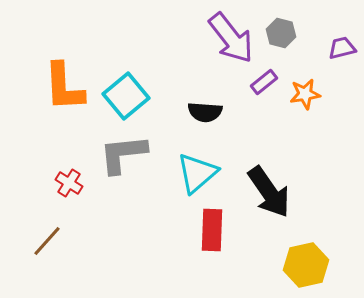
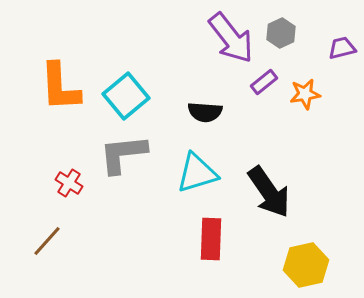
gray hexagon: rotated 20 degrees clockwise
orange L-shape: moved 4 px left
cyan triangle: rotated 24 degrees clockwise
red rectangle: moved 1 px left, 9 px down
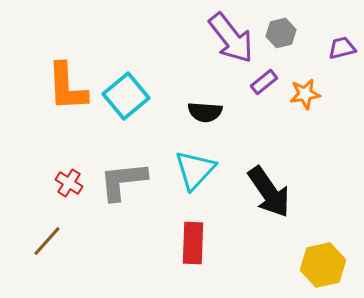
gray hexagon: rotated 12 degrees clockwise
orange L-shape: moved 7 px right
gray L-shape: moved 27 px down
cyan triangle: moved 2 px left, 3 px up; rotated 30 degrees counterclockwise
red rectangle: moved 18 px left, 4 px down
yellow hexagon: moved 17 px right
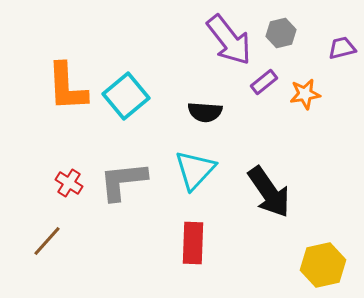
purple arrow: moved 2 px left, 2 px down
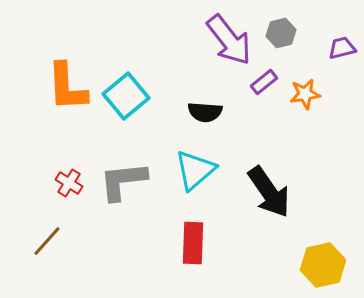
cyan triangle: rotated 6 degrees clockwise
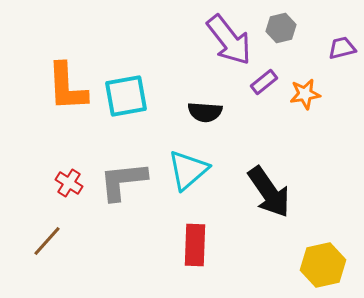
gray hexagon: moved 5 px up
cyan square: rotated 30 degrees clockwise
cyan triangle: moved 7 px left
red rectangle: moved 2 px right, 2 px down
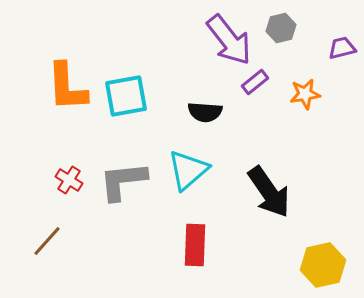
purple rectangle: moved 9 px left
red cross: moved 3 px up
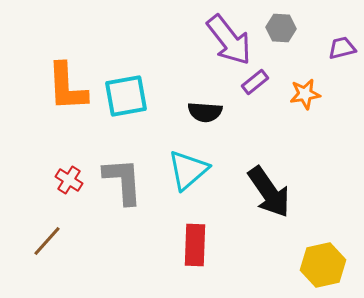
gray hexagon: rotated 16 degrees clockwise
gray L-shape: rotated 92 degrees clockwise
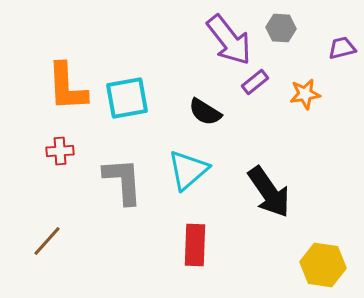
cyan square: moved 1 px right, 2 px down
black semicircle: rotated 28 degrees clockwise
red cross: moved 9 px left, 29 px up; rotated 36 degrees counterclockwise
yellow hexagon: rotated 21 degrees clockwise
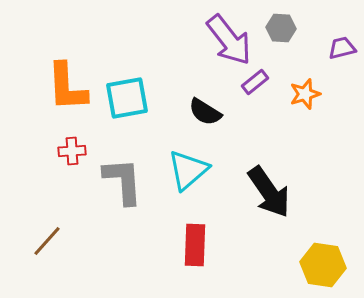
orange star: rotated 8 degrees counterclockwise
red cross: moved 12 px right
